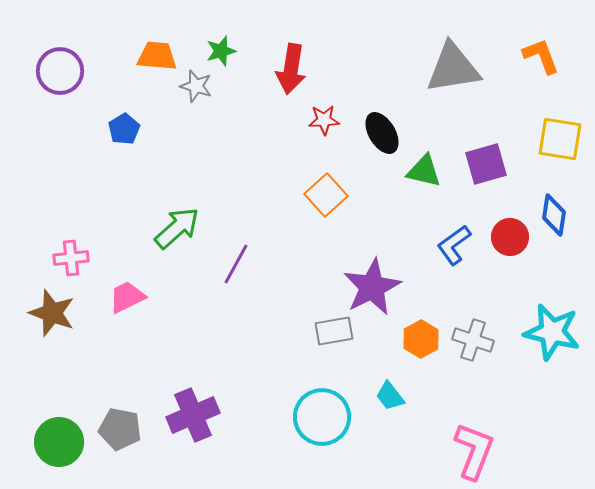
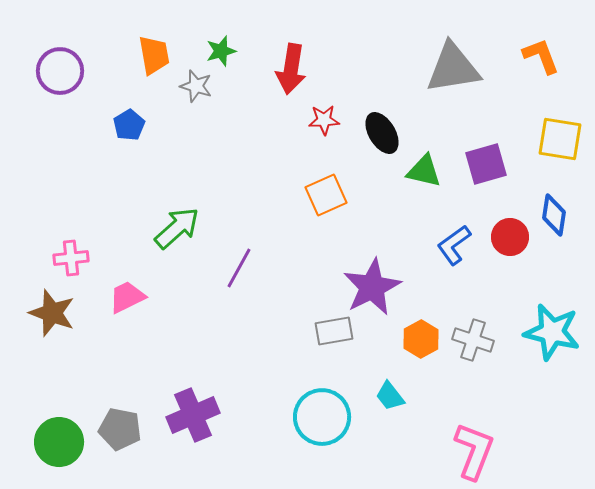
orange trapezoid: moved 3 px left, 1 px up; rotated 75 degrees clockwise
blue pentagon: moved 5 px right, 4 px up
orange square: rotated 18 degrees clockwise
purple line: moved 3 px right, 4 px down
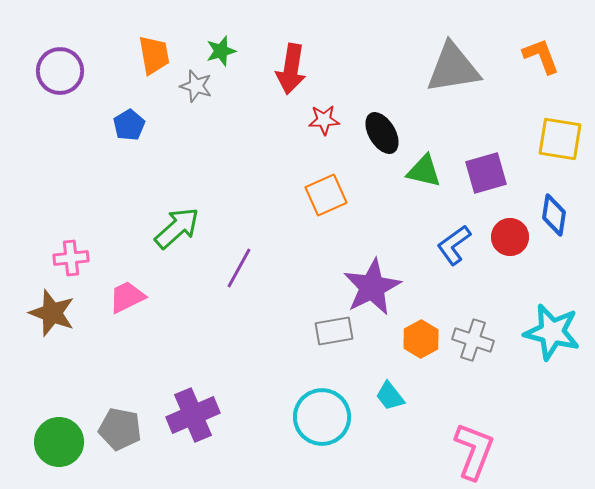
purple square: moved 9 px down
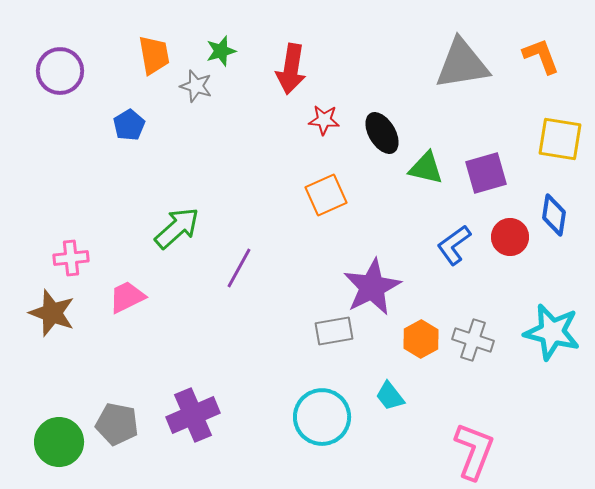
gray triangle: moved 9 px right, 4 px up
red star: rotated 8 degrees clockwise
green triangle: moved 2 px right, 3 px up
gray pentagon: moved 3 px left, 5 px up
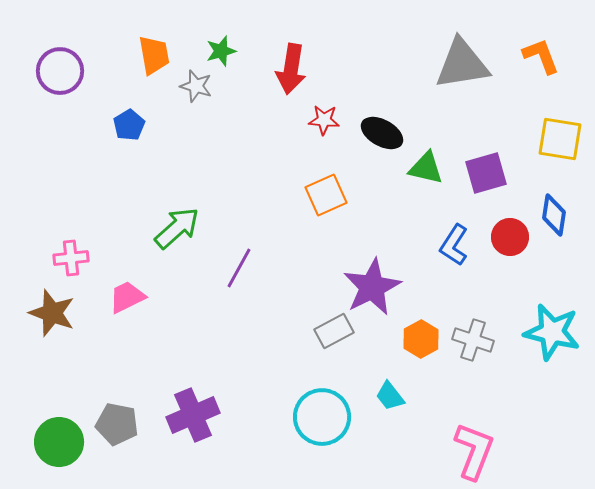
black ellipse: rotated 30 degrees counterclockwise
blue L-shape: rotated 21 degrees counterclockwise
gray rectangle: rotated 18 degrees counterclockwise
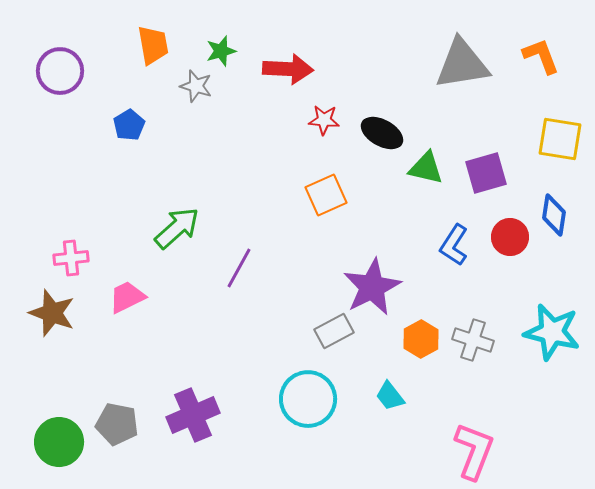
orange trapezoid: moved 1 px left, 10 px up
red arrow: moved 3 px left; rotated 96 degrees counterclockwise
cyan circle: moved 14 px left, 18 px up
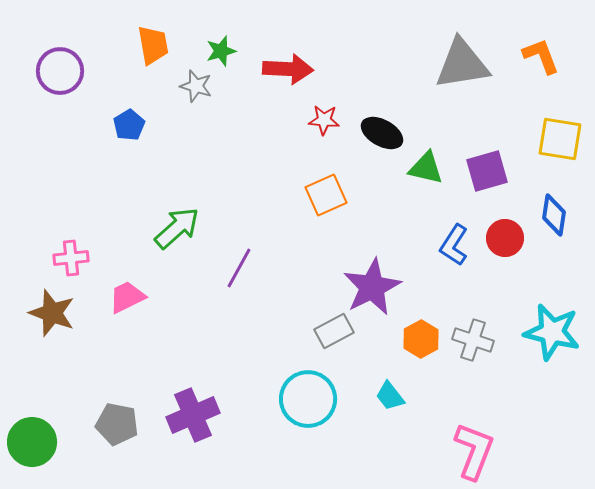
purple square: moved 1 px right, 2 px up
red circle: moved 5 px left, 1 px down
green circle: moved 27 px left
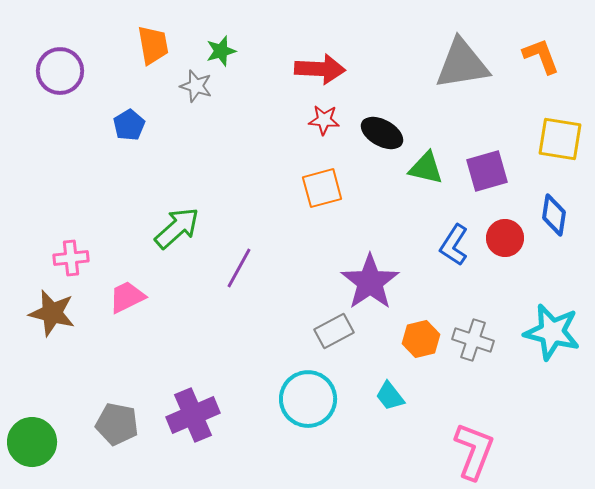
red arrow: moved 32 px right
orange square: moved 4 px left, 7 px up; rotated 9 degrees clockwise
purple star: moved 2 px left, 5 px up; rotated 8 degrees counterclockwise
brown star: rotated 6 degrees counterclockwise
orange hexagon: rotated 15 degrees clockwise
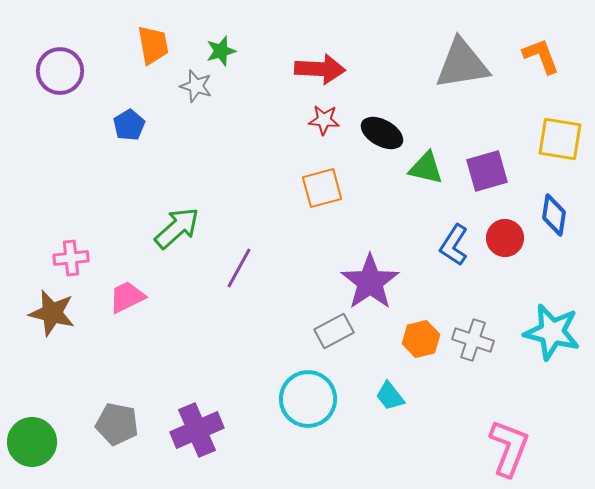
purple cross: moved 4 px right, 15 px down
pink L-shape: moved 35 px right, 3 px up
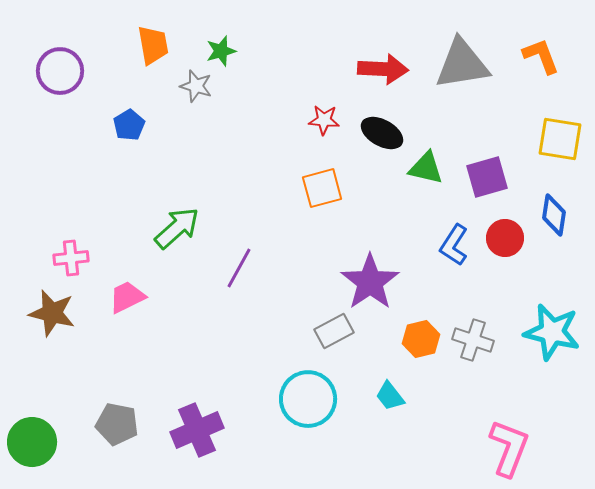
red arrow: moved 63 px right
purple square: moved 6 px down
